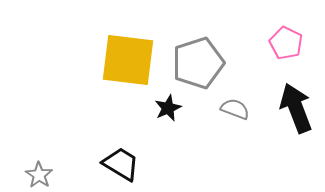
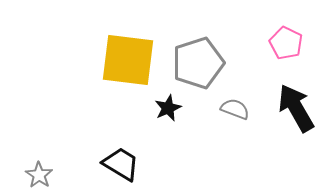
black arrow: rotated 9 degrees counterclockwise
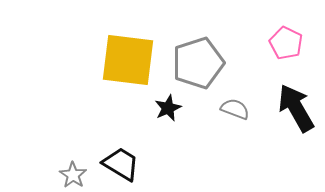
gray star: moved 34 px right
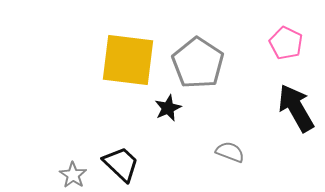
gray pentagon: rotated 21 degrees counterclockwise
gray semicircle: moved 5 px left, 43 px down
black trapezoid: rotated 12 degrees clockwise
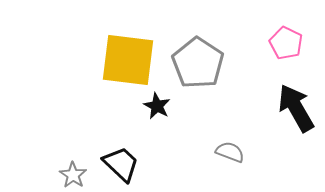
black star: moved 11 px left, 2 px up; rotated 20 degrees counterclockwise
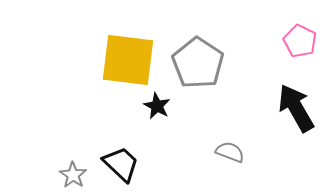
pink pentagon: moved 14 px right, 2 px up
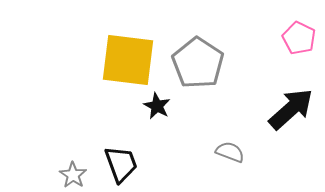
pink pentagon: moved 1 px left, 3 px up
black arrow: moved 5 px left, 1 px down; rotated 78 degrees clockwise
black trapezoid: rotated 27 degrees clockwise
